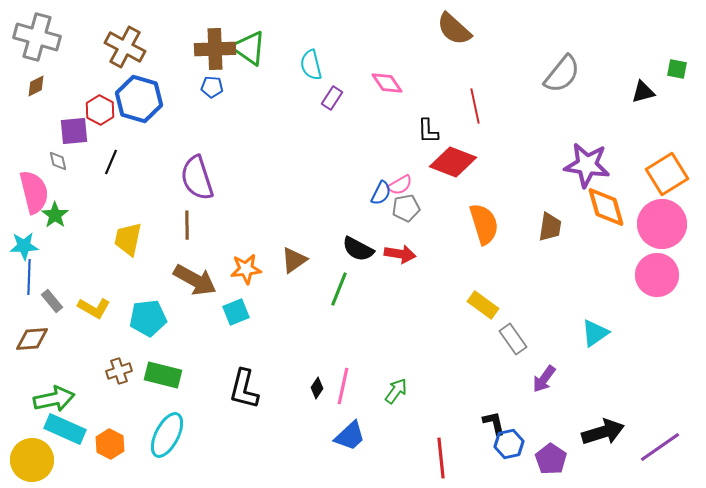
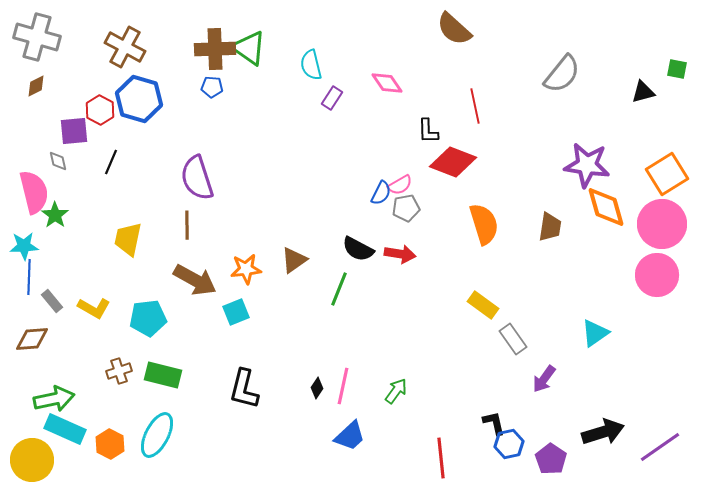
cyan ellipse at (167, 435): moved 10 px left
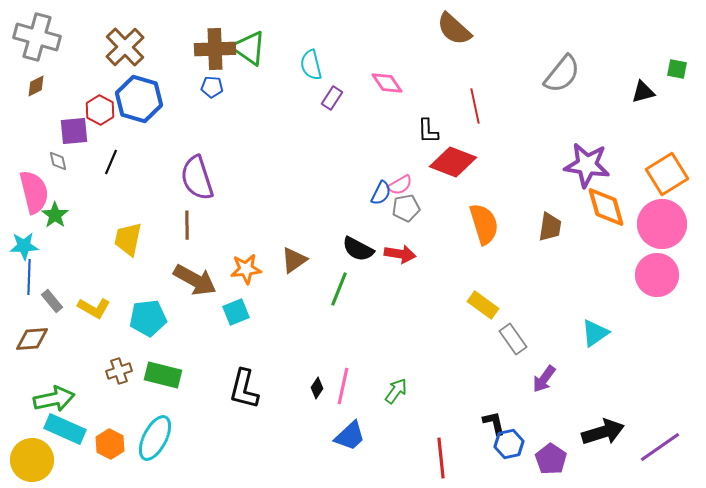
brown cross at (125, 47): rotated 18 degrees clockwise
cyan ellipse at (157, 435): moved 2 px left, 3 px down
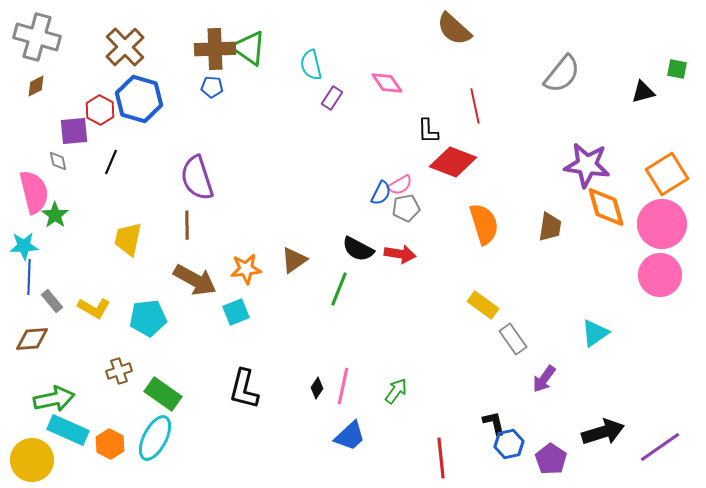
pink circle at (657, 275): moved 3 px right
green rectangle at (163, 375): moved 19 px down; rotated 21 degrees clockwise
cyan rectangle at (65, 429): moved 3 px right, 1 px down
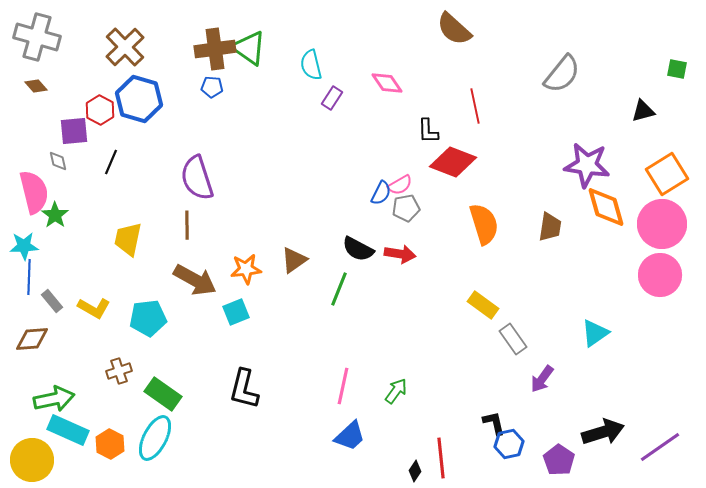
brown cross at (215, 49): rotated 6 degrees counterclockwise
brown diamond at (36, 86): rotated 75 degrees clockwise
black triangle at (643, 92): moved 19 px down
purple arrow at (544, 379): moved 2 px left
black diamond at (317, 388): moved 98 px right, 83 px down
purple pentagon at (551, 459): moved 8 px right, 1 px down
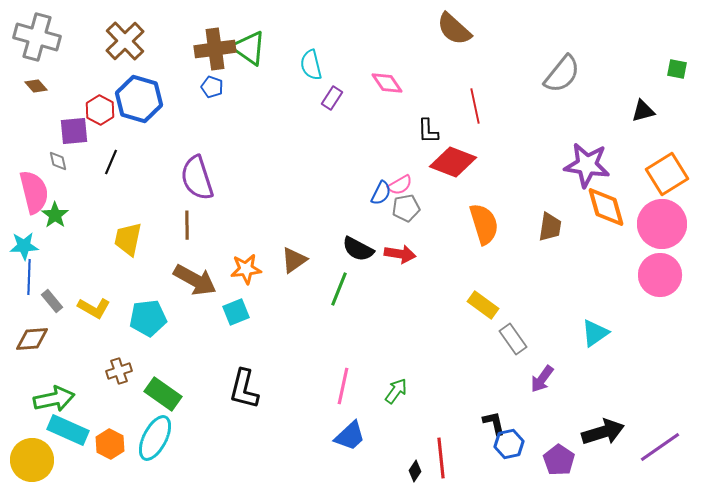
brown cross at (125, 47): moved 6 px up
blue pentagon at (212, 87): rotated 15 degrees clockwise
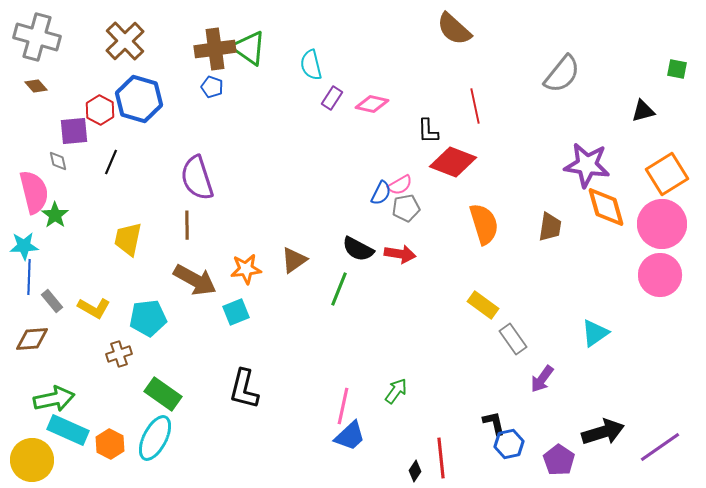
pink diamond at (387, 83): moved 15 px left, 21 px down; rotated 44 degrees counterclockwise
brown cross at (119, 371): moved 17 px up
pink line at (343, 386): moved 20 px down
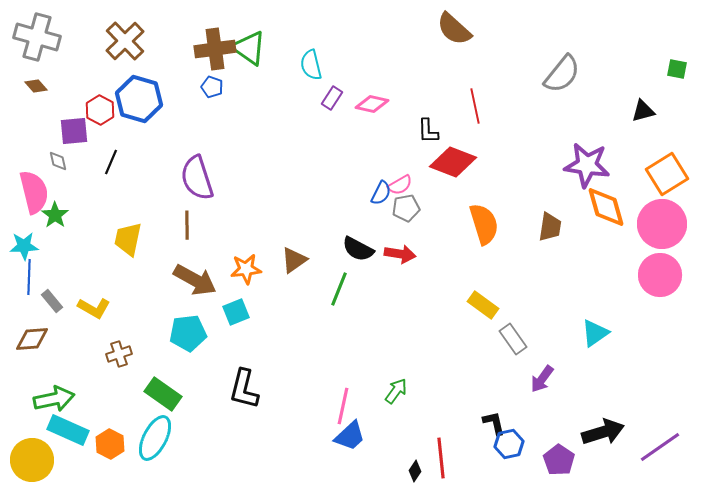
cyan pentagon at (148, 318): moved 40 px right, 15 px down
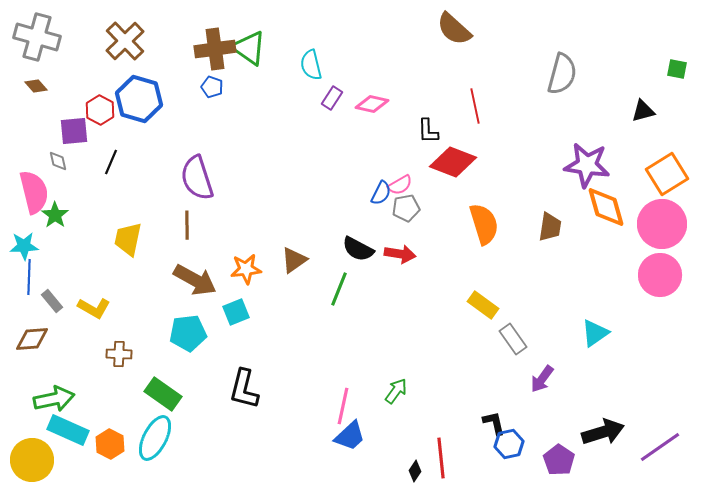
gray semicircle at (562, 74): rotated 24 degrees counterclockwise
brown cross at (119, 354): rotated 20 degrees clockwise
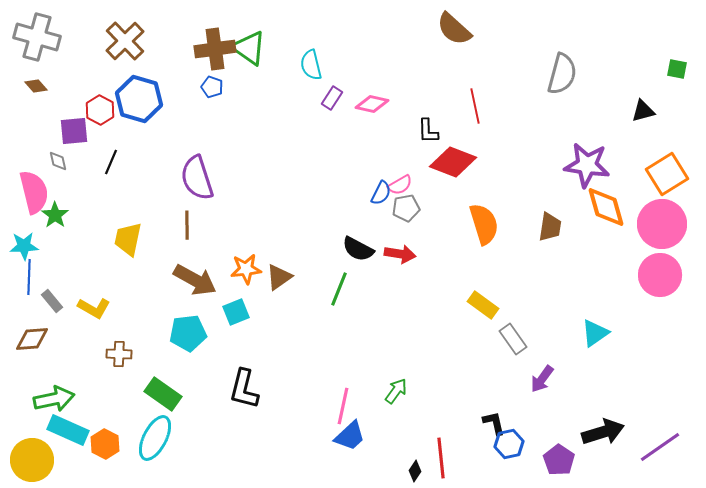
brown triangle at (294, 260): moved 15 px left, 17 px down
orange hexagon at (110, 444): moved 5 px left
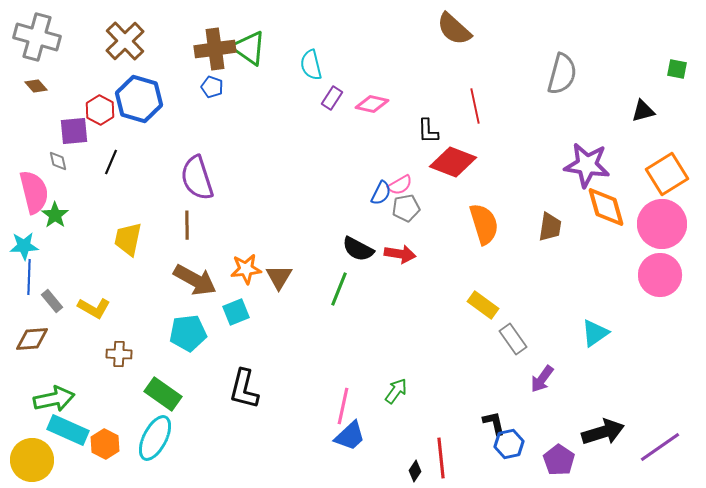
brown triangle at (279, 277): rotated 24 degrees counterclockwise
